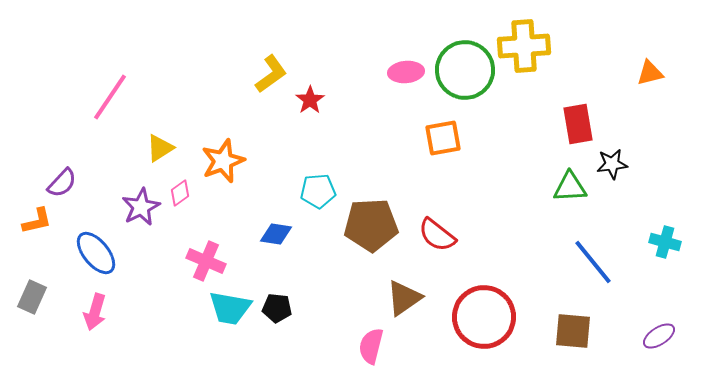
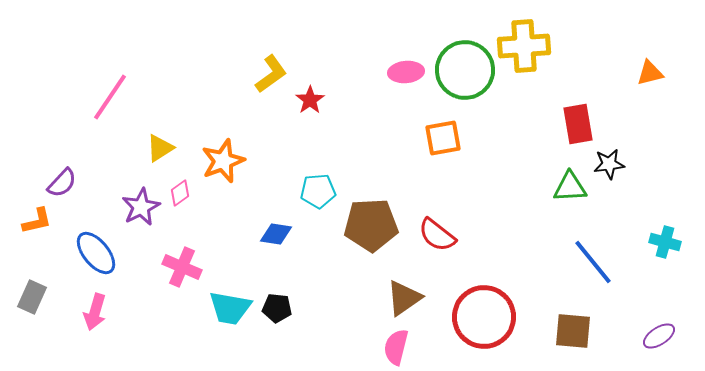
black star: moved 3 px left
pink cross: moved 24 px left, 6 px down
pink semicircle: moved 25 px right, 1 px down
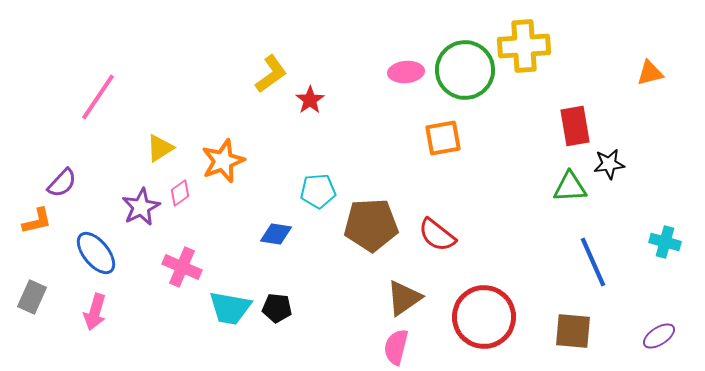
pink line: moved 12 px left
red rectangle: moved 3 px left, 2 px down
blue line: rotated 15 degrees clockwise
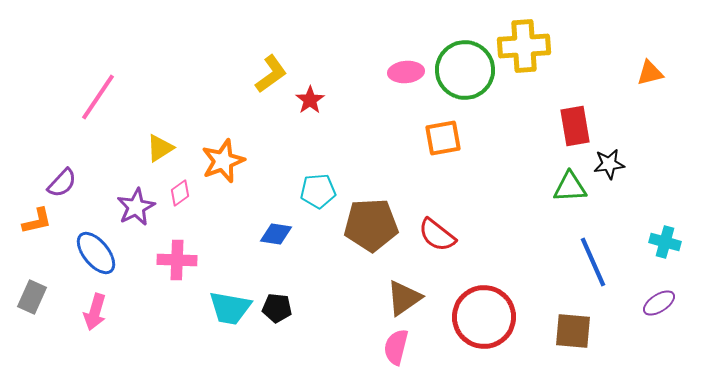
purple star: moved 5 px left
pink cross: moved 5 px left, 7 px up; rotated 21 degrees counterclockwise
purple ellipse: moved 33 px up
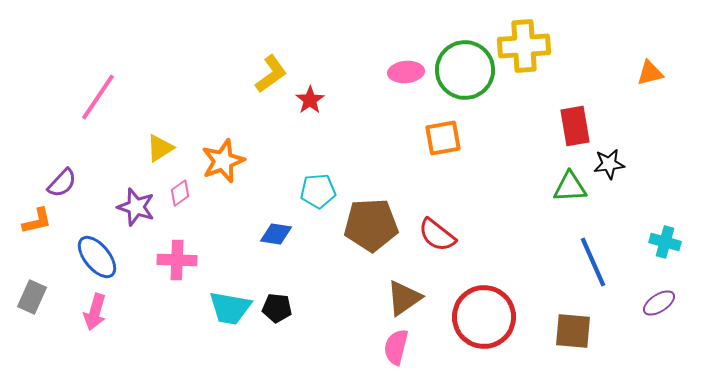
purple star: rotated 27 degrees counterclockwise
blue ellipse: moved 1 px right, 4 px down
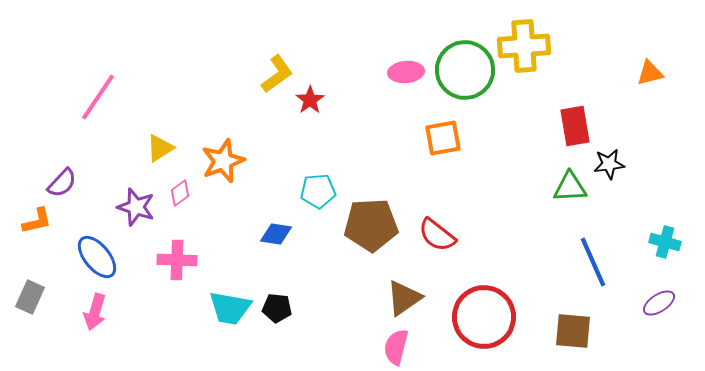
yellow L-shape: moved 6 px right
gray rectangle: moved 2 px left
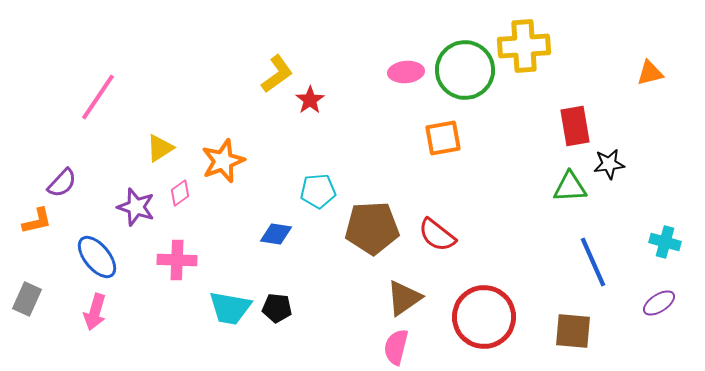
brown pentagon: moved 1 px right, 3 px down
gray rectangle: moved 3 px left, 2 px down
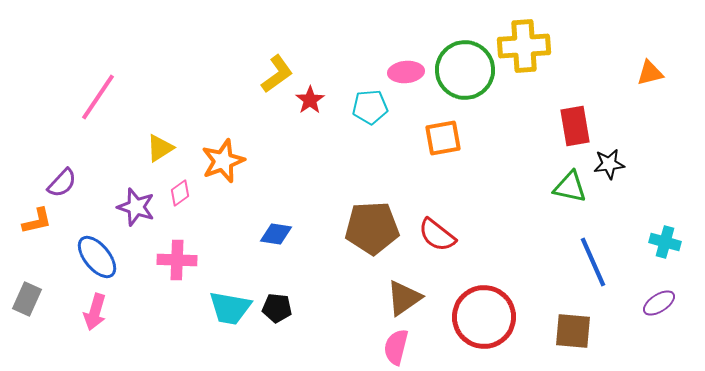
green triangle: rotated 15 degrees clockwise
cyan pentagon: moved 52 px right, 84 px up
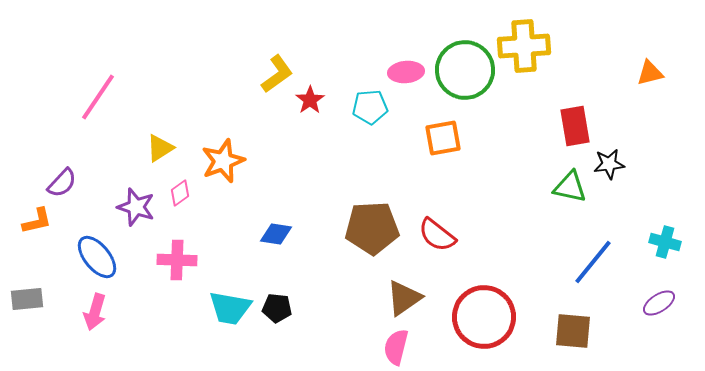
blue line: rotated 63 degrees clockwise
gray rectangle: rotated 60 degrees clockwise
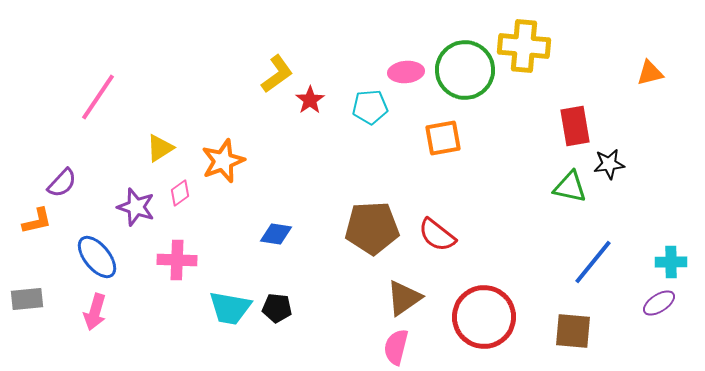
yellow cross: rotated 9 degrees clockwise
cyan cross: moved 6 px right, 20 px down; rotated 16 degrees counterclockwise
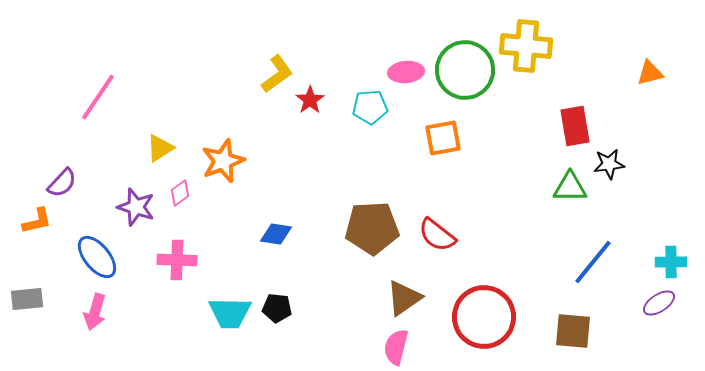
yellow cross: moved 2 px right
green triangle: rotated 12 degrees counterclockwise
cyan trapezoid: moved 5 px down; rotated 9 degrees counterclockwise
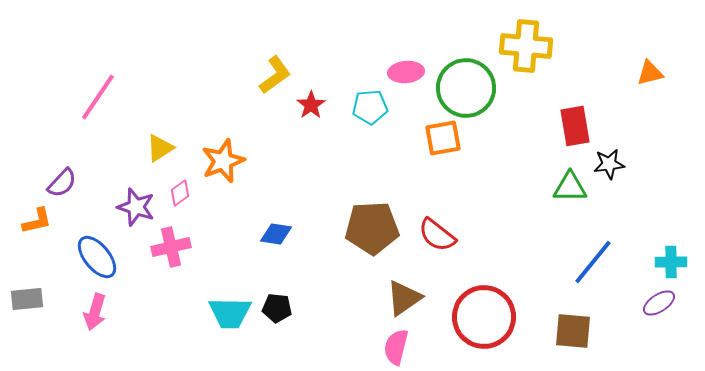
green circle: moved 1 px right, 18 px down
yellow L-shape: moved 2 px left, 1 px down
red star: moved 1 px right, 5 px down
pink cross: moved 6 px left, 13 px up; rotated 15 degrees counterclockwise
